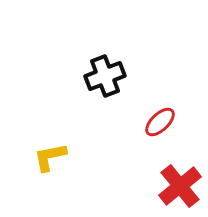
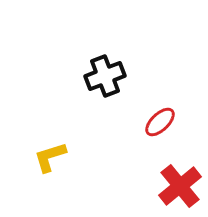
yellow L-shape: rotated 6 degrees counterclockwise
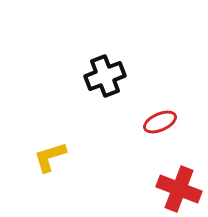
red ellipse: rotated 20 degrees clockwise
red cross: moved 1 px left, 3 px down; rotated 30 degrees counterclockwise
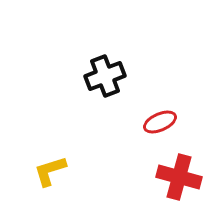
yellow L-shape: moved 14 px down
red cross: moved 12 px up; rotated 6 degrees counterclockwise
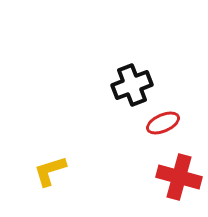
black cross: moved 27 px right, 9 px down
red ellipse: moved 3 px right, 1 px down
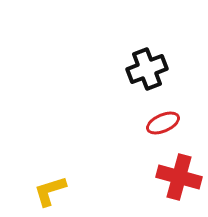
black cross: moved 15 px right, 16 px up
yellow L-shape: moved 20 px down
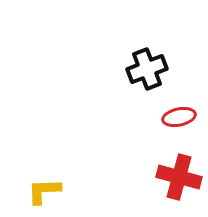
red ellipse: moved 16 px right, 6 px up; rotated 12 degrees clockwise
yellow L-shape: moved 6 px left; rotated 15 degrees clockwise
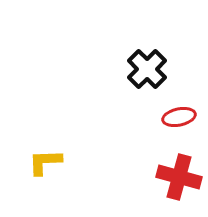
black cross: rotated 24 degrees counterclockwise
yellow L-shape: moved 1 px right, 29 px up
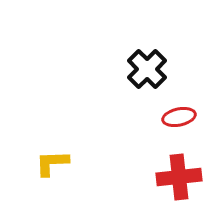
yellow L-shape: moved 7 px right, 1 px down
red cross: rotated 21 degrees counterclockwise
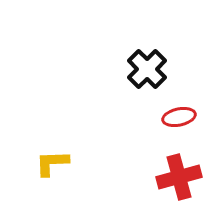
red cross: rotated 9 degrees counterclockwise
